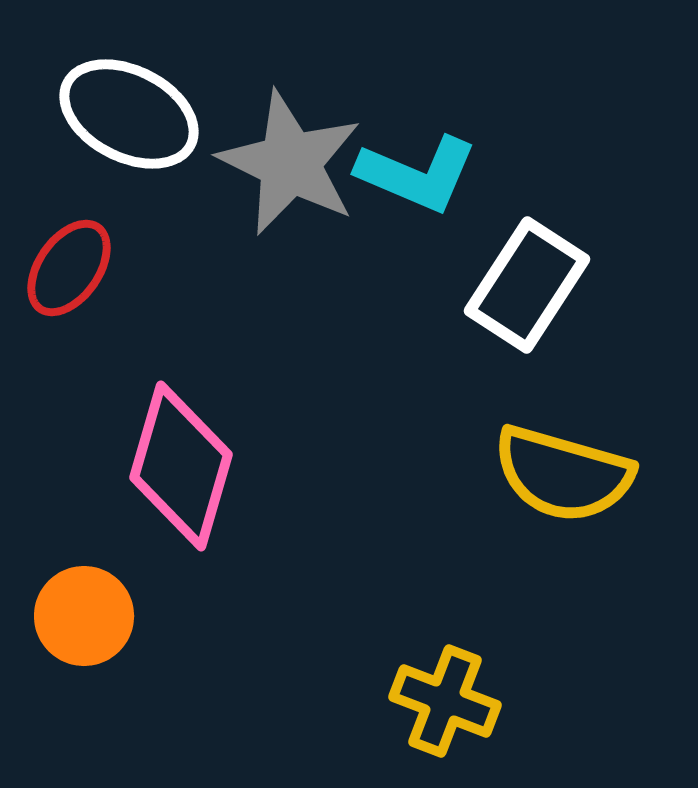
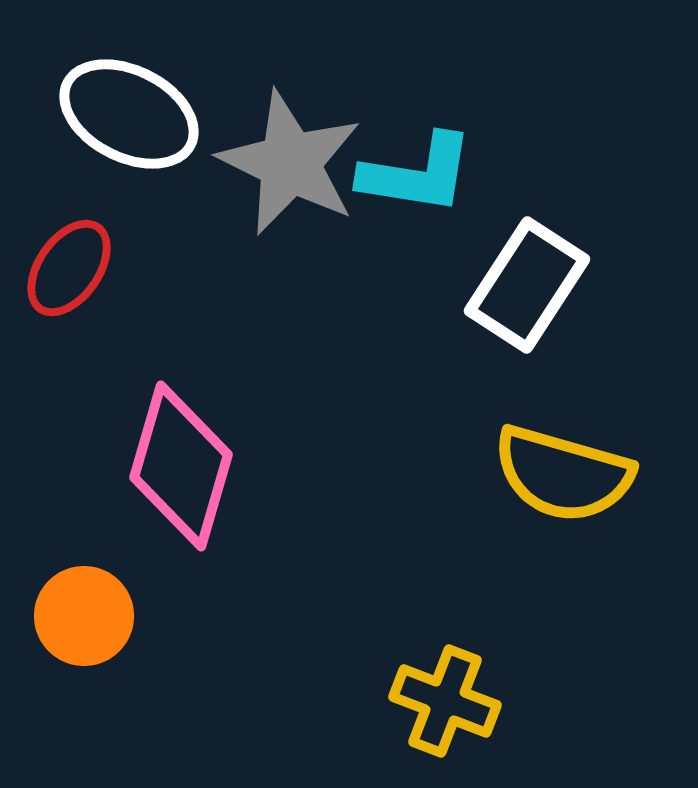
cyan L-shape: rotated 14 degrees counterclockwise
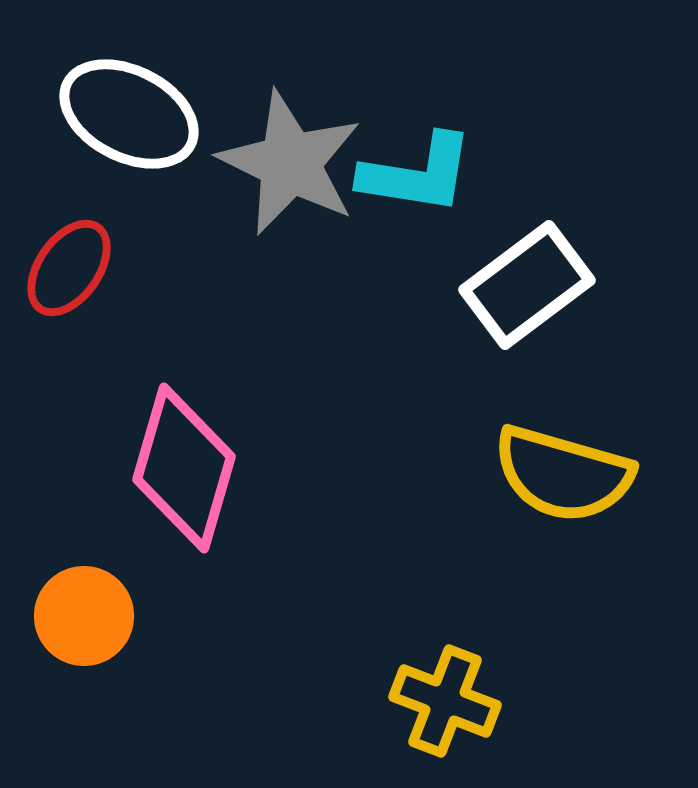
white rectangle: rotated 20 degrees clockwise
pink diamond: moved 3 px right, 2 px down
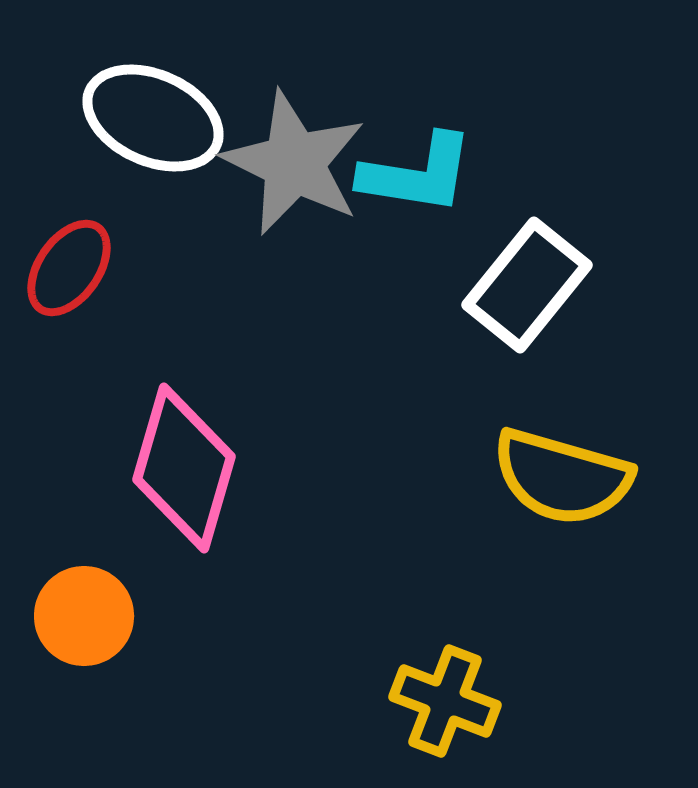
white ellipse: moved 24 px right, 4 px down; rotated 3 degrees counterclockwise
gray star: moved 4 px right
white rectangle: rotated 14 degrees counterclockwise
yellow semicircle: moved 1 px left, 3 px down
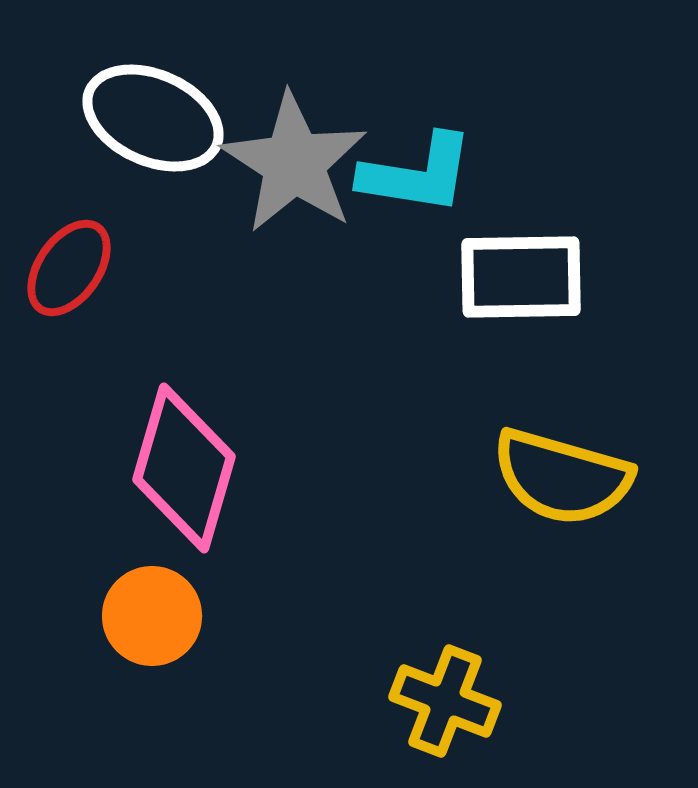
gray star: rotated 7 degrees clockwise
white rectangle: moved 6 px left, 8 px up; rotated 50 degrees clockwise
orange circle: moved 68 px right
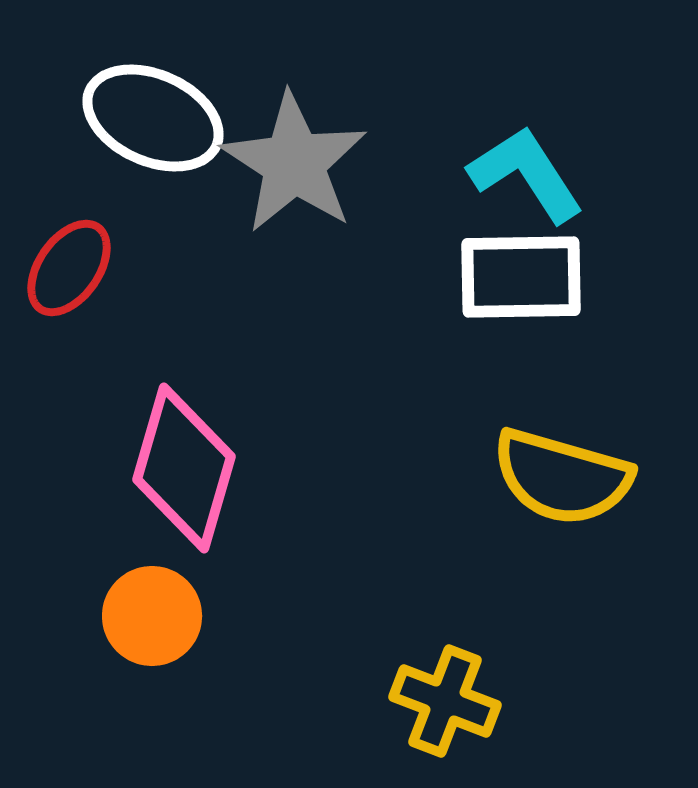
cyan L-shape: moved 109 px right; rotated 132 degrees counterclockwise
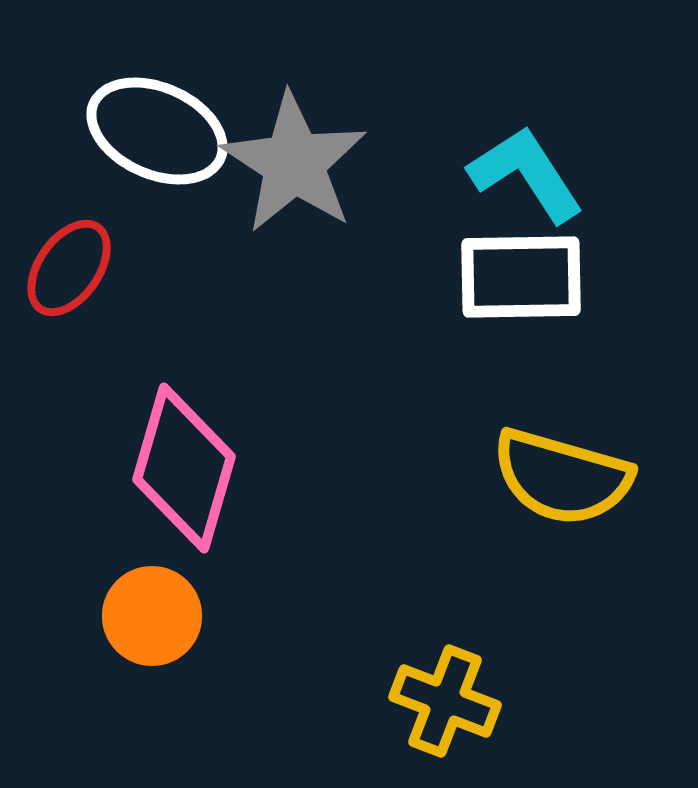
white ellipse: moved 4 px right, 13 px down
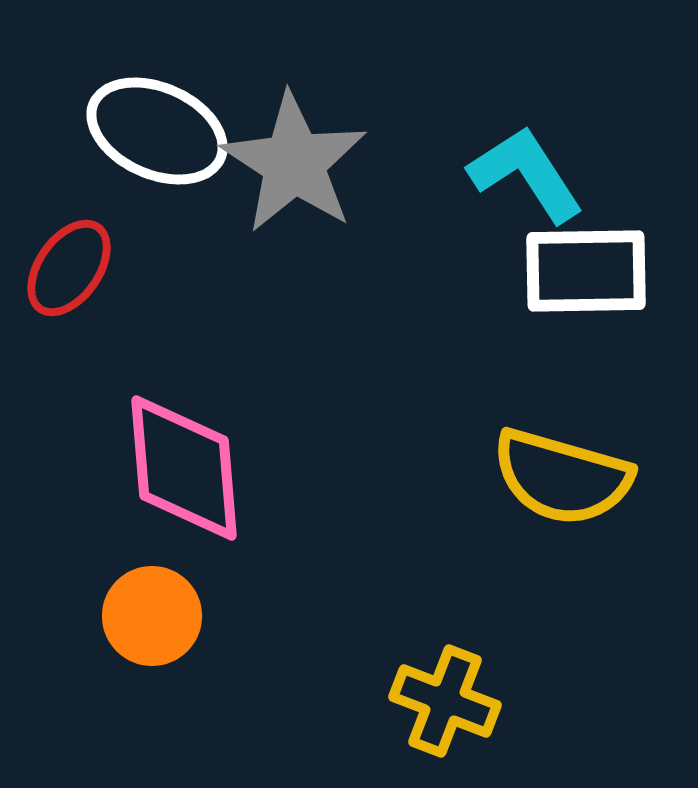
white rectangle: moved 65 px right, 6 px up
pink diamond: rotated 21 degrees counterclockwise
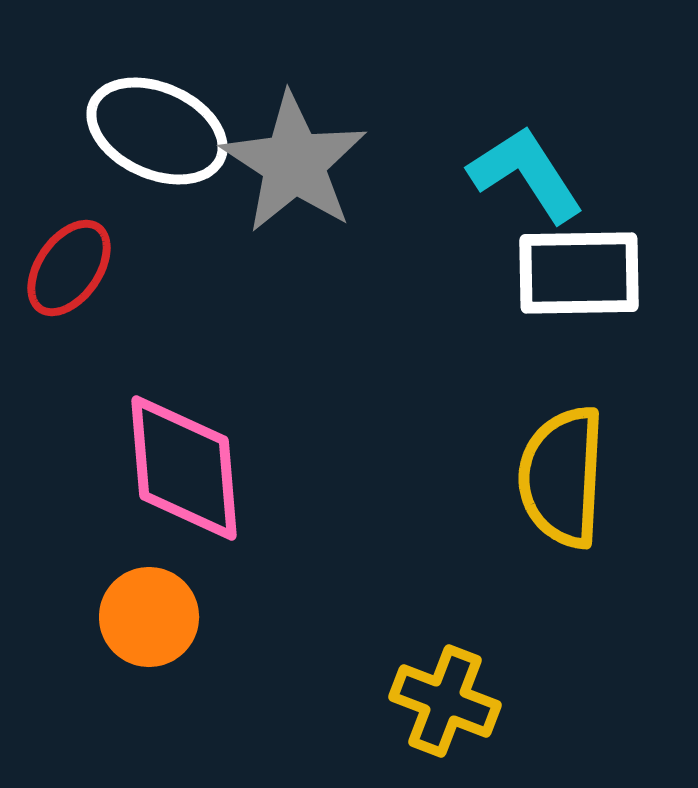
white rectangle: moved 7 px left, 2 px down
yellow semicircle: rotated 77 degrees clockwise
orange circle: moved 3 px left, 1 px down
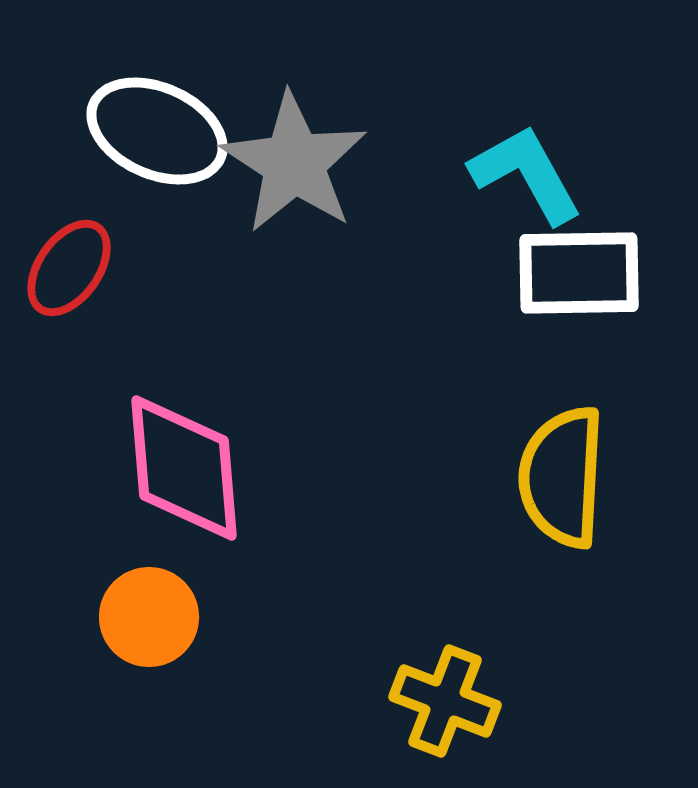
cyan L-shape: rotated 4 degrees clockwise
